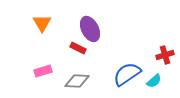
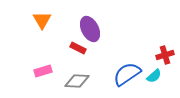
orange triangle: moved 3 px up
cyan semicircle: moved 5 px up
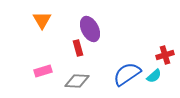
red rectangle: rotated 49 degrees clockwise
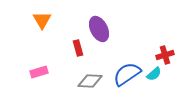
purple ellipse: moved 9 px right
pink rectangle: moved 4 px left, 1 px down
cyan semicircle: moved 2 px up
gray diamond: moved 13 px right
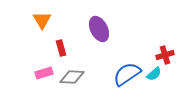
red rectangle: moved 17 px left
pink rectangle: moved 5 px right, 1 px down
gray diamond: moved 18 px left, 4 px up
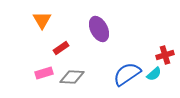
red rectangle: rotated 70 degrees clockwise
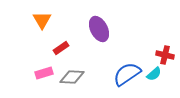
red cross: rotated 30 degrees clockwise
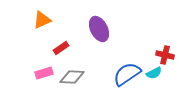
orange triangle: rotated 36 degrees clockwise
cyan semicircle: moved 1 px up; rotated 14 degrees clockwise
